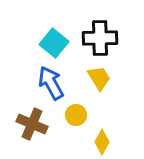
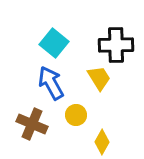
black cross: moved 16 px right, 7 px down
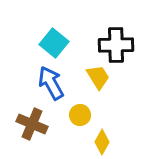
yellow trapezoid: moved 1 px left, 1 px up
yellow circle: moved 4 px right
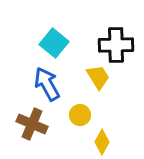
blue arrow: moved 4 px left, 1 px down
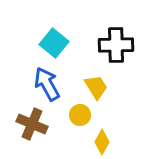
yellow trapezoid: moved 2 px left, 10 px down
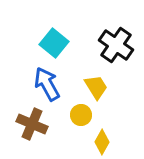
black cross: rotated 36 degrees clockwise
yellow circle: moved 1 px right
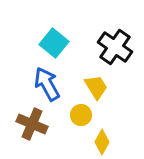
black cross: moved 1 px left, 2 px down
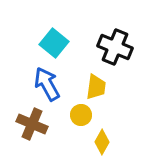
black cross: rotated 12 degrees counterclockwise
yellow trapezoid: rotated 40 degrees clockwise
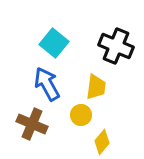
black cross: moved 1 px right, 1 px up
yellow diamond: rotated 10 degrees clockwise
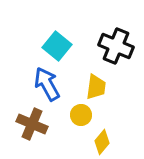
cyan square: moved 3 px right, 3 px down
